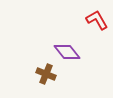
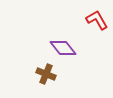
purple diamond: moved 4 px left, 4 px up
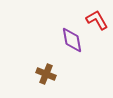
purple diamond: moved 9 px right, 8 px up; rotated 28 degrees clockwise
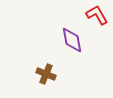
red L-shape: moved 5 px up
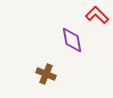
red L-shape: rotated 15 degrees counterclockwise
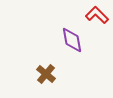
brown cross: rotated 18 degrees clockwise
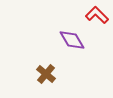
purple diamond: rotated 20 degrees counterclockwise
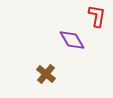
red L-shape: moved 1 px down; rotated 55 degrees clockwise
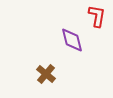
purple diamond: rotated 16 degrees clockwise
